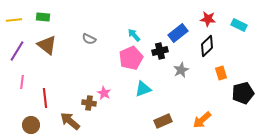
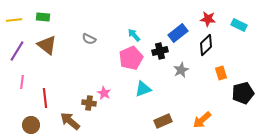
black diamond: moved 1 px left, 1 px up
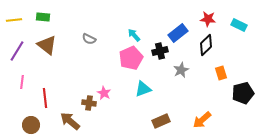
brown rectangle: moved 2 px left
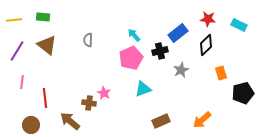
gray semicircle: moved 1 px left, 1 px down; rotated 64 degrees clockwise
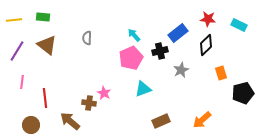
gray semicircle: moved 1 px left, 2 px up
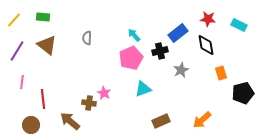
yellow line: rotated 42 degrees counterclockwise
black diamond: rotated 55 degrees counterclockwise
red line: moved 2 px left, 1 px down
